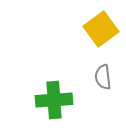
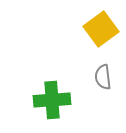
green cross: moved 2 px left
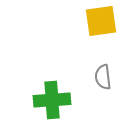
yellow square: moved 8 px up; rotated 28 degrees clockwise
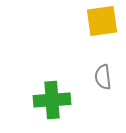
yellow square: moved 1 px right
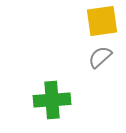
gray semicircle: moved 3 px left, 20 px up; rotated 55 degrees clockwise
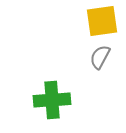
gray semicircle: rotated 20 degrees counterclockwise
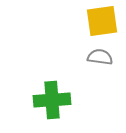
gray semicircle: rotated 70 degrees clockwise
